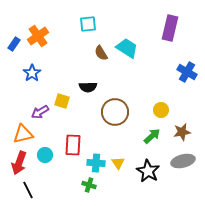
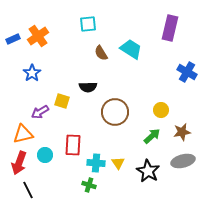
blue rectangle: moved 1 px left, 5 px up; rotated 32 degrees clockwise
cyan trapezoid: moved 4 px right, 1 px down
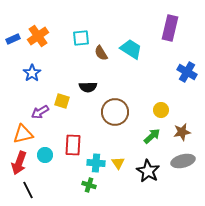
cyan square: moved 7 px left, 14 px down
